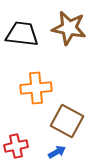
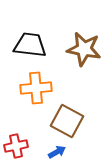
brown star: moved 15 px right, 21 px down
black trapezoid: moved 8 px right, 11 px down
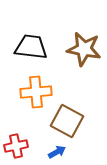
black trapezoid: moved 1 px right, 2 px down
orange cross: moved 4 px down
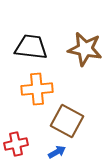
brown star: moved 1 px right
orange cross: moved 1 px right, 3 px up
red cross: moved 2 px up
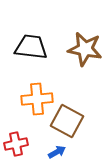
orange cross: moved 10 px down
